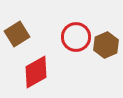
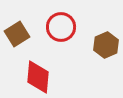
red circle: moved 15 px left, 10 px up
red diamond: moved 2 px right, 5 px down; rotated 56 degrees counterclockwise
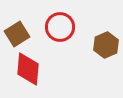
red circle: moved 1 px left
red diamond: moved 10 px left, 8 px up
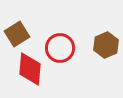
red circle: moved 21 px down
red diamond: moved 2 px right
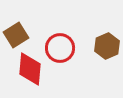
brown square: moved 1 px left, 1 px down
brown hexagon: moved 1 px right, 1 px down
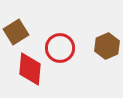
brown square: moved 3 px up
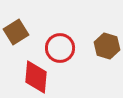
brown hexagon: rotated 20 degrees counterclockwise
red diamond: moved 6 px right, 8 px down
